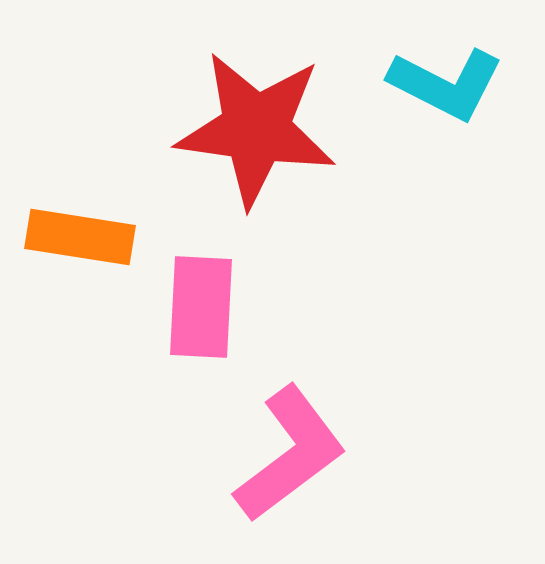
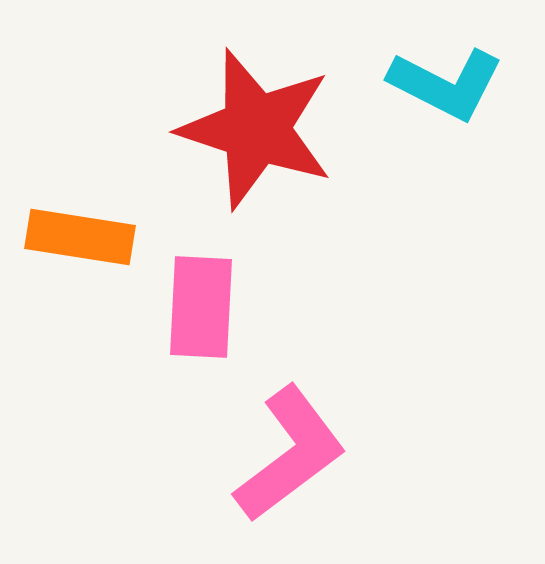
red star: rotated 10 degrees clockwise
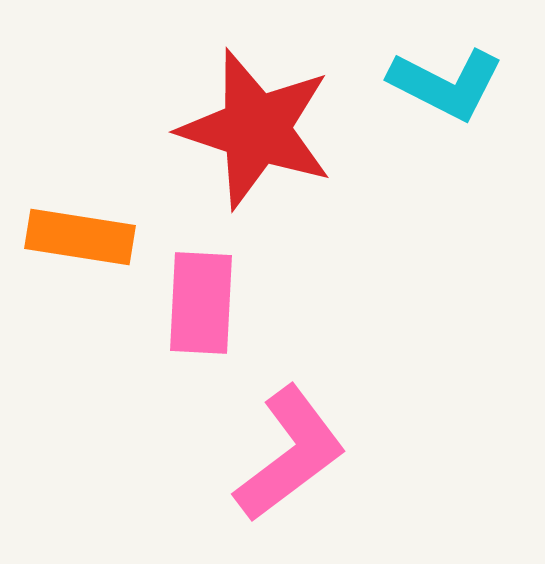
pink rectangle: moved 4 px up
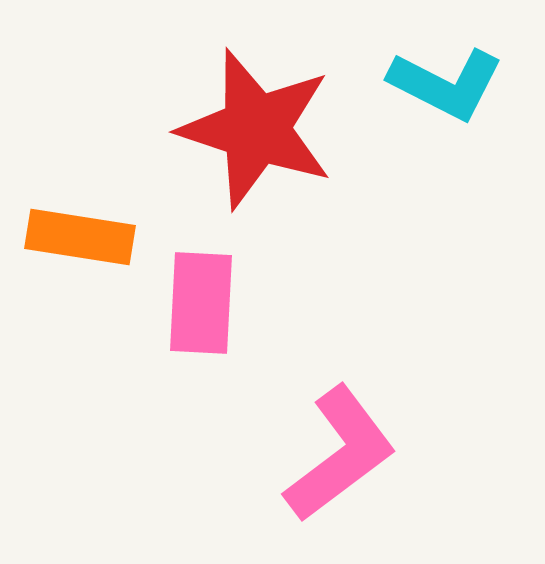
pink L-shape: moved 50 px right
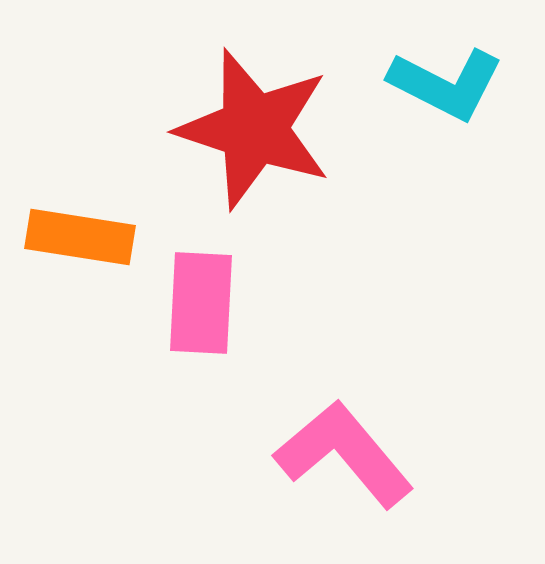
red star: moved 2 px left
pink L-shape: moved 4 px right; rotated 93 degrees counterclockwise
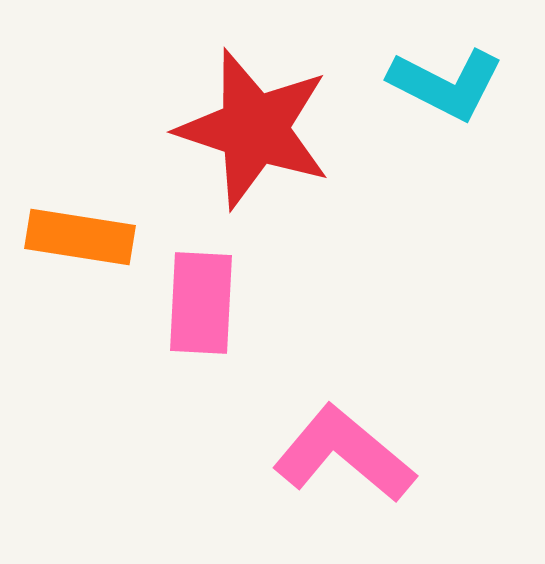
pink L-shape: rotated 10 degrees counterclockwise
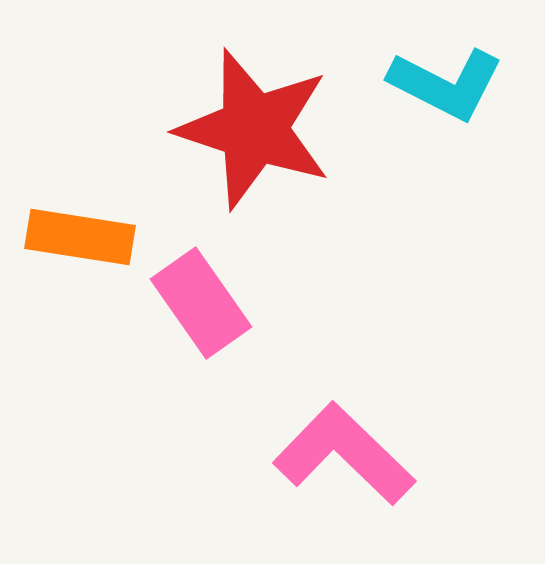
pink rectangle: rotated 38 degrees counterclockwise
pink L-shape: rotated 4 degrees clockwise
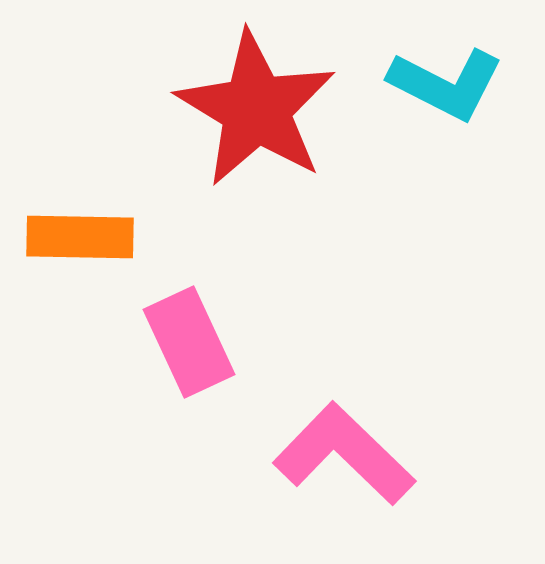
red star: moved 2 px right, 20 px up; rotated 13 degrees clockwise
orange rectangle: rotated 8 degrees counterclockwise
pink rectangle: moved 12 px left, 39 px down; rotated 10 degrees clockwise
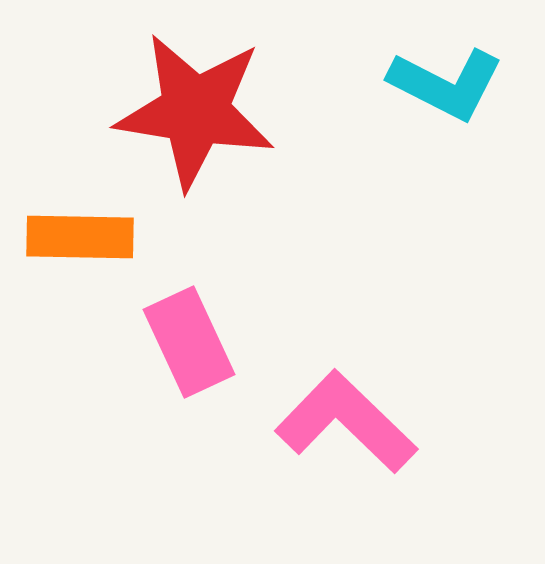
red star: moved 61 px left, 2 px down; rotated 22 degrees counterclockwise
pink L-shape: moved 2 px right, 32 px up
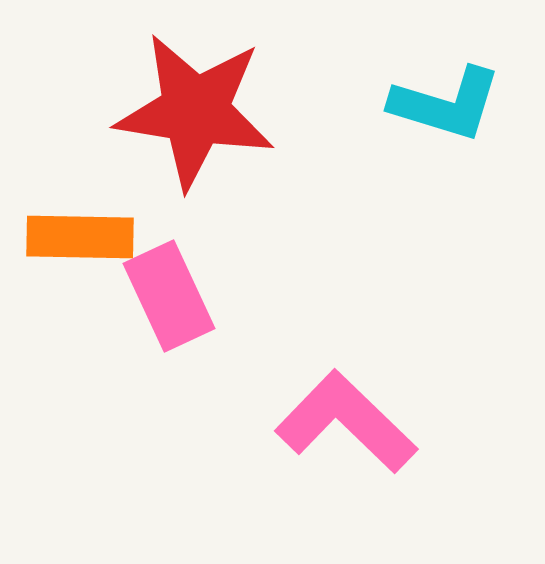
cyan L-shape: moved 20 px down; rotated 10 degrees counterclockwise
pink rectangle: moved 20 px left, 46 px up
